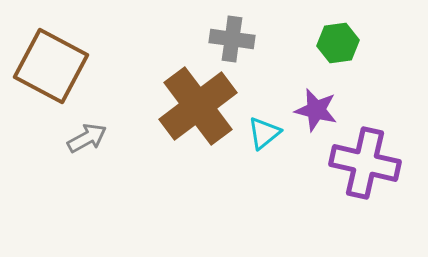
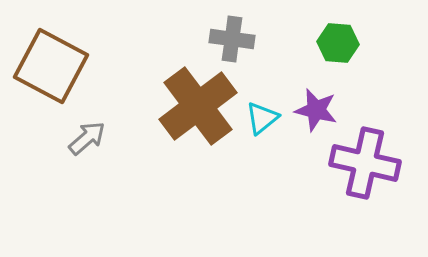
green hexagon: rotated 12 degrees clockwise
cyan triangle: moved 2 px left, 15 px up
gray arrow: rotated 12 degrees counterclockwise
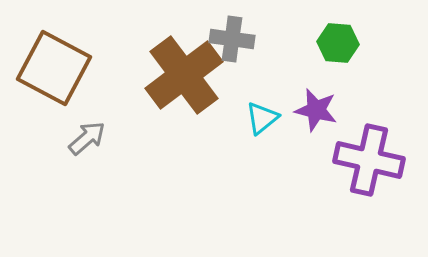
brown square: moved 3 px right, 2 px down
brown cross: moved 14 px left, 31 px up
purple cross: moved 4 px right, 3 px up
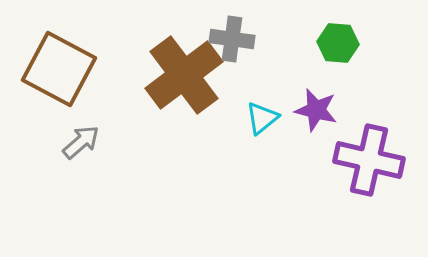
brown square: moved 5 px right, 1 px down
gray arrow: moved 6 px left, 4 px down
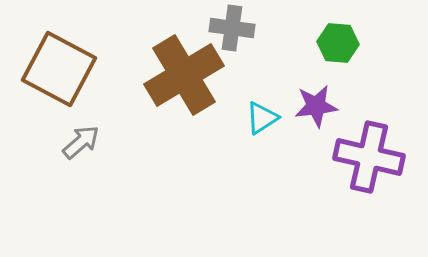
gray cross: moved 11 px up
brown cross: rotated 6 degrees clockwise
purple star: moved 4 px up; rotated 21 degrees counterclockwise
cyan triangle: rotated 6 degrees clockwise
purple cross: moved 3 px up
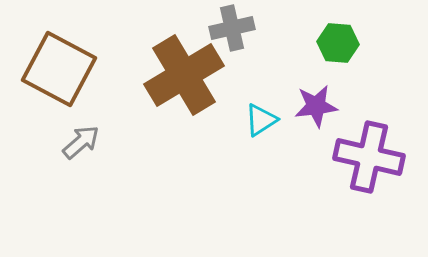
gray cross: rotated 21 degrees counterclockwise
cyan triangle: moved 1 px left, 2 px down
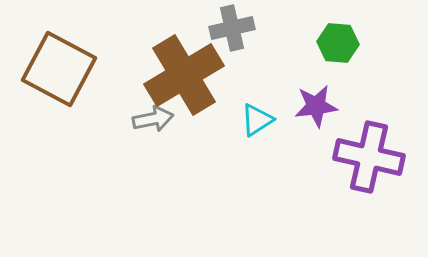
cyan triangle: moved 4 px left
gray arrow: moved 72 px right, 23 px up; rotated 30 degrees clockwise
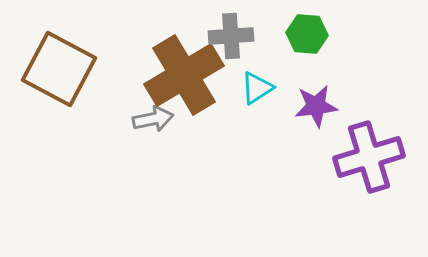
gray cross: moved 1 px left, 8 px down; rotated 9 degrees clockwise
green hexagon: moved 31 px left, 9 px up
cyan triangle: moved 32 px up
purple cross: rotated 30 degrees counterclockwise
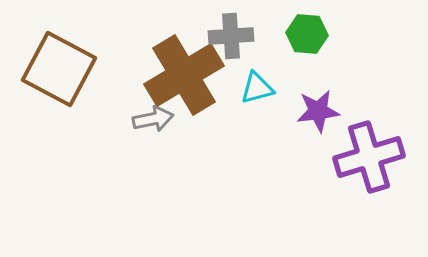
cyan triangle: rotated 18 degrees clockwise
purple star: moved 2 px right, 5 px down
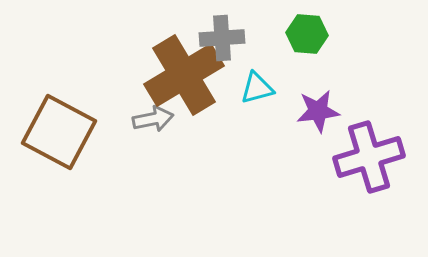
gray cross: moved 9 px left, 2 px down
brown square: moved 63 px down
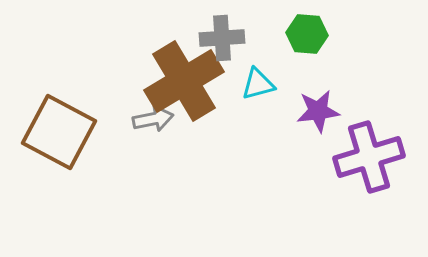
brown cross: moved 6 px down
cyan triangle: moved 1 px right, 4 px up
